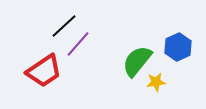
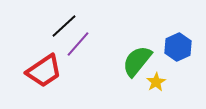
yellow star: rotated 24 degrees counterclockwise
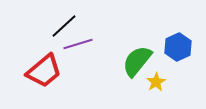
purple line: rotated 32 degrees clockwise
red trapezoid: rotated 6 degrees counterclockwise
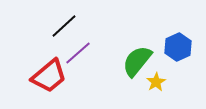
purple line: moved 9 px down; rotated 24 degrees counterclockwise
red trapezoid: moved 5 px right, 5 px down
